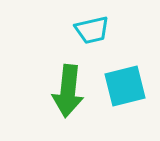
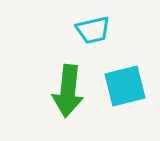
cyan trapezoid: moved 1 px right
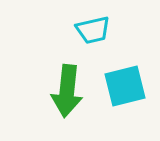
green arrow: moved 1 px left
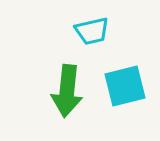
cyan trapezoid: moved 1 px left, 1 px down
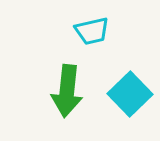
cyan square: moved 5 px right, 8 px down; rotated 30 degrees counterclockwise
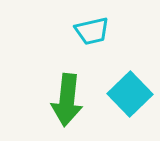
green arrow: moved 9 px down
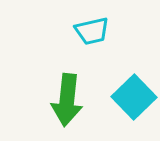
cyan square: moved 4 px right, 3 px down
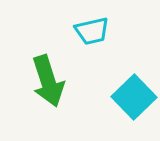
green arrow: moved 19 px left, 19 px up; rotated 24 degrees counterclockwise
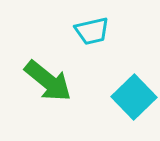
green arrow: rotated 33 degrees counterclockwise
